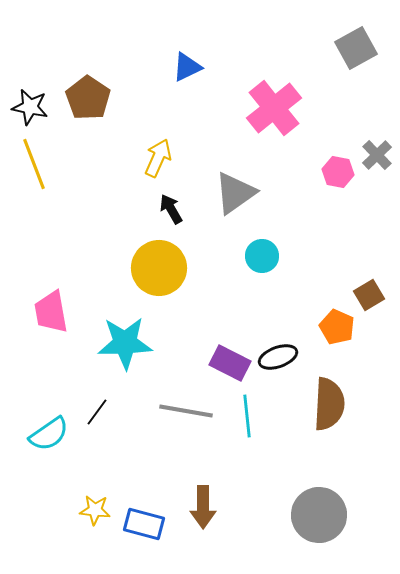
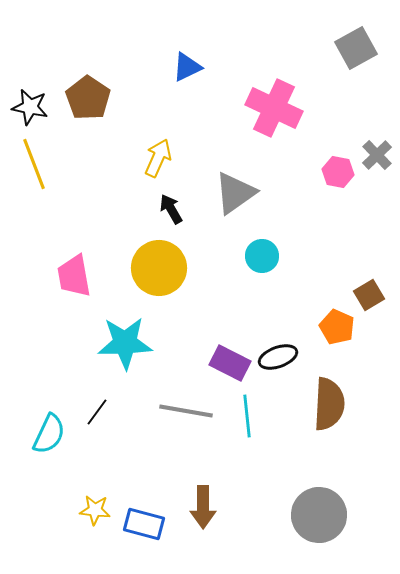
pink cross: rotated 26 degrees counterclockwise
pink trapezoid: moved 23 px right, 36 px up
cyan semicircle: rotated 30 degrees counterclockwise
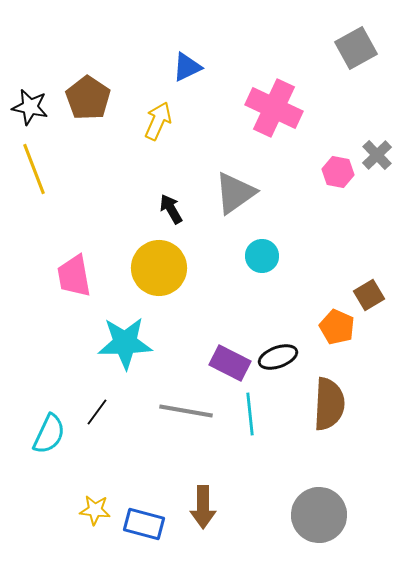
yellow arrow: moved 37 px up
yellow line: moved 5 px down
cyan line: moved 3 px right, 2 px up
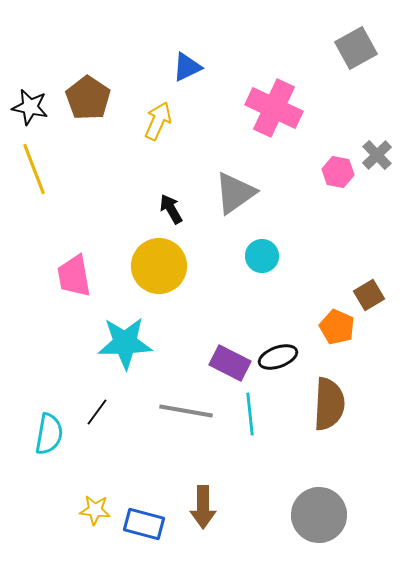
yellow circle: moved 2 px up
cyan semicircle: rotated 15 degrees counterclockwise
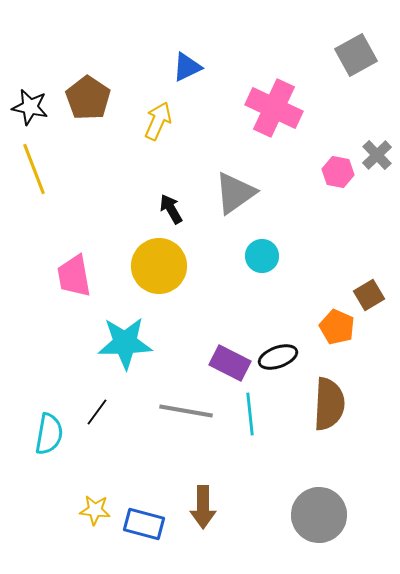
gray square: moved 7 px down
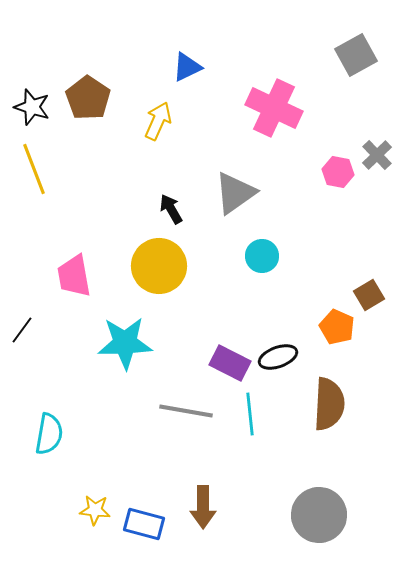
black star: moved 2 px right; rotated 6 degrees clockwise
black line: moved 75 px left, 82 px up
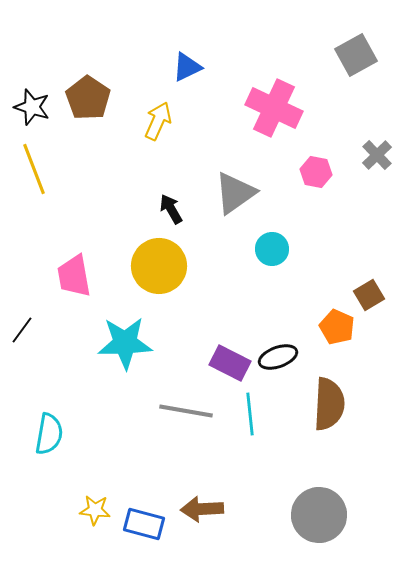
pink hexagon: moved 22 px left
cyan circle: moved 10 px right, 7 px up
brown arrow: moved 1 px left, 2 px down; rotated 87 degrees clockwise
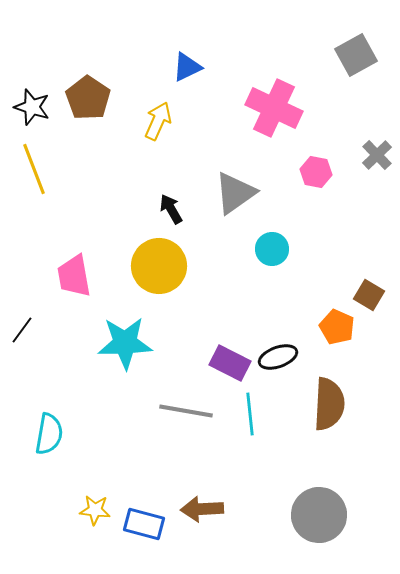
brown square: rotated 28 degrees counterclockwise
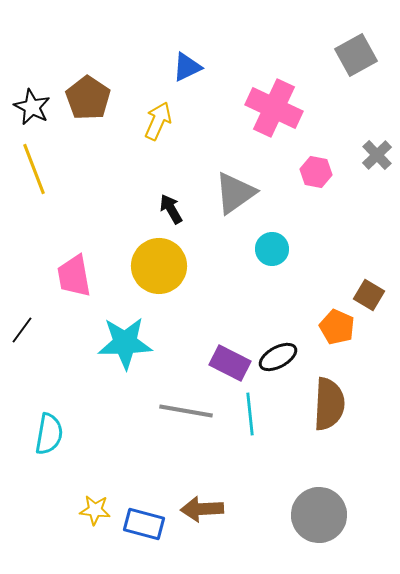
black star: rotated 9 degrees clockwise
black ellipse: rotated 9 degrees counterclockwise
